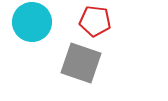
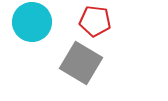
gray square: rotated 12 degrees clockwise
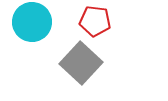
gray square: rotated 12 degrees clockwise
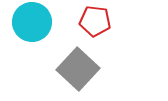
gray square: moved 3 px left, 6 px down
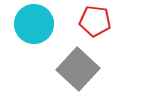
cyan circle: moved 2 px right, 2 px down
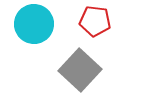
gray square: moved 2 px right, 1 px down
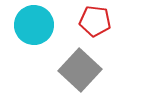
cyan circle: moved 1 px down
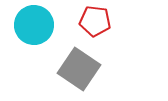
gray square: moved 1 px left, 1 px up; rotated 9 degrees counterclockwise
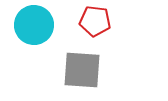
gray square: moved 3 px right, 1 px down; rotated 30 degrees counterclockwise
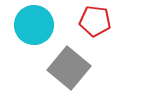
gray square: moved 13 px left, 2 px up; rotated 36 degrees clockwise
